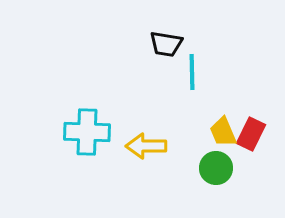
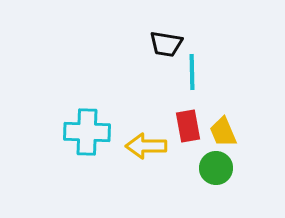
red rectangle: moved 63 px left, 8 px up; rotated 36 degrees counterclockwise
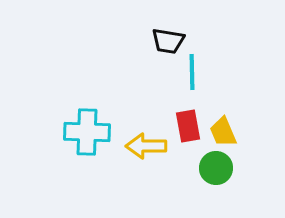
black trapezoid: moved 2 px right, 3 px up
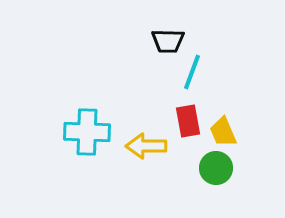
black trapezoid: rotated 8 degrees counterclockwise
cyan line: rotated 21 degrees clockwise
red rectangle: moved 5 px up
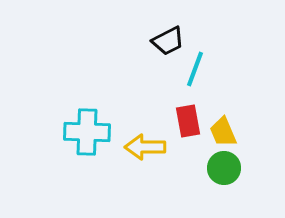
black trapezoid: rotated 28 degrees counterclockwise
cyan line: moved 3 px right, 3 px up
yellow arrow: moved 1 px left, 1 px down
green circle: moved 8 px right
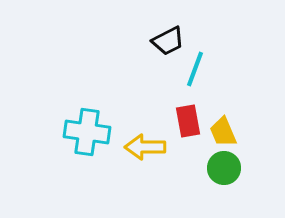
cyan cross: rotated 6 degrees clockwise
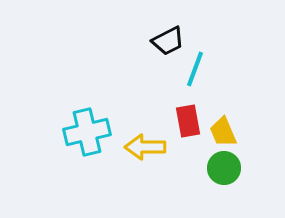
cyan cross: rotated 21 degrees counterclockwise
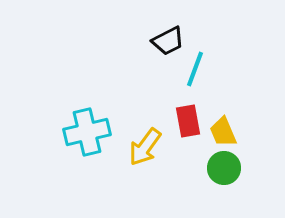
yellow arrow: rotated 54 degrees counterclockwise
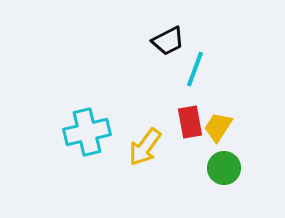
red rectangle: moved 2 px right, 1 px down
yellow trapezoid: moved 5 px left, 5 px up; rotated 56 degrees clockwise
